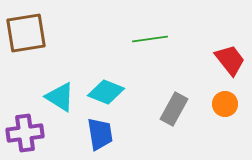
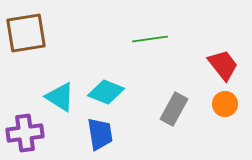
red trapezoid: moved 7 px left, 5 px down
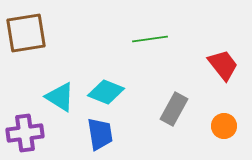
orange circle: moved 1 px left, 22 px down
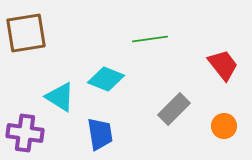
cyan diamond: moved 13 px up
gray rectangle: rotated 16 degrees clockwise
purple cross: rotated 15 degrees clockwise
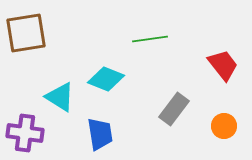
gray rectangle: rotated 8 degrees counterclockwise
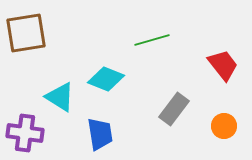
green line: moved 2 px right, 1 px down; rotated 8 degrees counterclockwise
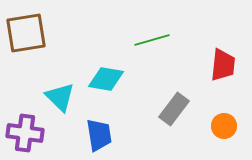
red trapezoid: rotated 44 degrees clockwise
cyan diamond: rotated 12 degrees counterclockwise
cyan triangle: rotated 12 degrees clockwise
blue trapezoid: moved 1 px left, 1 px down
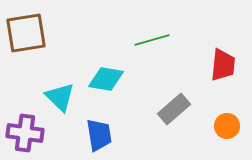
gray rectangle: rotated 12 degrees clockwise
orange circle: moved 3 px right
